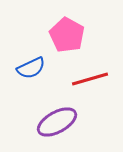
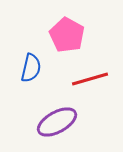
blue semicircle: rotated 52 degrees counterclockwise
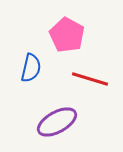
red line: rotated 33 degrees clockwise
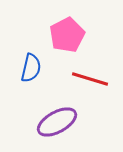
pink pentagon: rotated 16 degrees clockwise
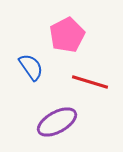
blue semicircle: moved 1 px up; rotated 48 degrees counterclockwise
red line: moved 3 px down
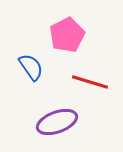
purple ellipse: rotated 9 degrees clockwise
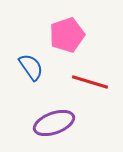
pink pentagon: rotated 8 degrees clockwise
purple ellipse: moved 3 px left, 1 px down
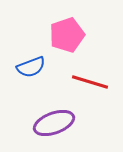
blue semicircle: rotated 104 degrees clockwise
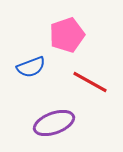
red line: rotated 12 degrees clockwise
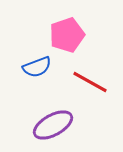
blue semicircle: moved 6 px right
purple ellipse: moved 1 px left, 2 px down; rotated 9 degrees counterclockwise
